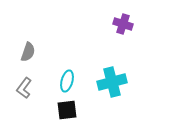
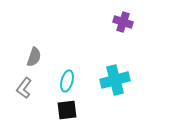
purple cross: moved 2 px up
gray semicircle: moved 6 px right, 5 px down
cyan cross: moved 3 px right, 2 px up
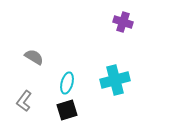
gray semicircle: rotated 78 degrees counterclockwise
cyan ellipse: moved 2 px down
gray L-shape: moved 13 px down
black square: rotated 10 degrees counterclockwise
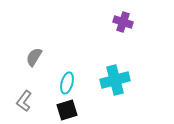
gray semicircle: rotated 90 degrees counterclockwise
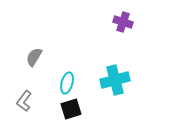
black square: moved 4 px right, 1 px up
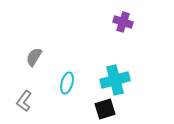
black square: moved 34 px right
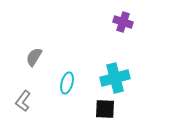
cyan cross: moved 2 px up
gray L-shape: moved 1 px left
black square: rotated 20 degrees clockwise
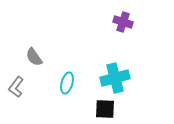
gray semicircle: rotated 66 degrees counterclockwise
gray L-shape: moved 7 px left, 14 px up
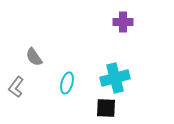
purple cross: rotated 18 degrees counterclockwise
black square: moved 1 px right, 1 px up
